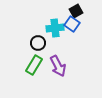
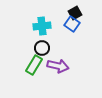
black square: moved 1 px left, 2 px down
cyan cross: moved 13 px left, 2 px up
black circle: moved 4 px right, 5 px down
purple arrow: rotated 50 degrees counterclockwise
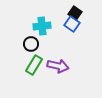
black square: rotated 24 degrees counterclockwise
black circle: moved 11 px left, 4 px up
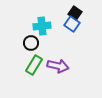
black circle: moved 1 px up
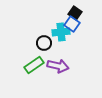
cyan cross: moved 19 px right, 6 px down
black circle: moved 13 px right
green rectangle: rotated 24 degrees clockwise
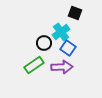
black square: rotated 16 degrees counterclockwise
blue square: moved 4 px left, 24 px down
cyan cross: rotated 30 degrees counterclockwise
purple arrow: moved 4 px right, 1 px down; rotated 15 degrees counterclockwise
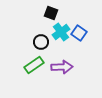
black square: moved 24 px left
black circle: moved 3 px left, 1 px up
blue square: moved 11 px right, 15 px up
